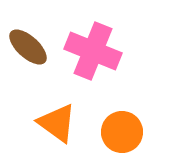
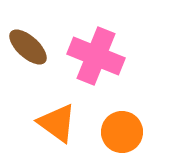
pink cross: moved 3 px right, 5 px down
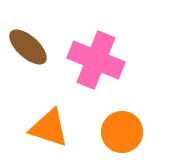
pink cross: moved 4 px down
orange triangle: moved 8 px left, 5 px down; rotated 18 degrees counterclockwise
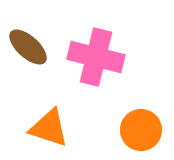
pink cross: moved 3 px up; rotated 8 degrees counterclockwise
orange circle: moved 19 px right, 2 px up
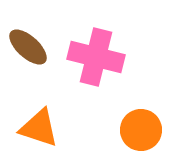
orange triangle: moved 10 px left
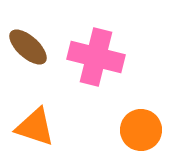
orange triangle: moved 4 px left, 1 px up
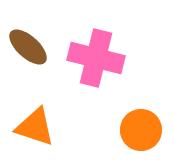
pink cross: moved 1 px down
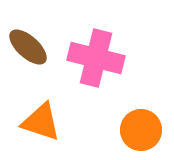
orange triangle: moved 6 px right, 5 px up
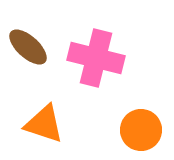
orange triangle: moved 3 px right, 2 px down
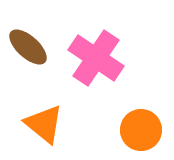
pink cross: rotated 20 degrees clockwise
orange triangle: rotated 21 degrees clockwise
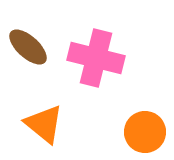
pink cross: rotated 20 degrees counterclockwise
orange circle: moved 4 px right, 2 px down
